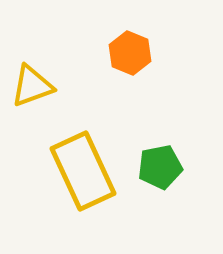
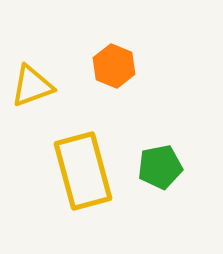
orange hexagon: moved 16 px left, 13 px down
yellow rectangle: rotated 10 degrees clockwise
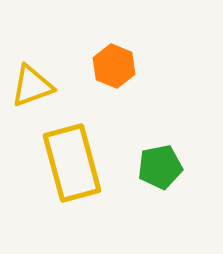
yellow rectangle: moved 11 px left, 8 px up
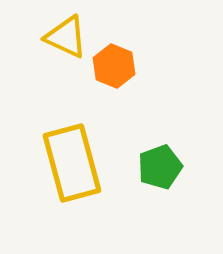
yellow triangle: moved 34 px right, 49 px up; rotated 45 degrees clockwise
green pentagon: rotated 9 degrees counterclockwise
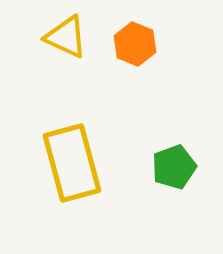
orange hexagon: moved 21 px right, 22 px up
green pentagon: moved 14 px right
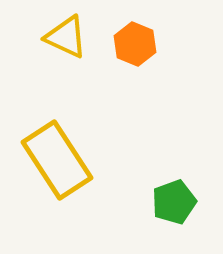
yellow rectangle: moved 15 px left, 3 px up; rotated 18 degrees counterclockwise
green pentagon: moved 35 px down
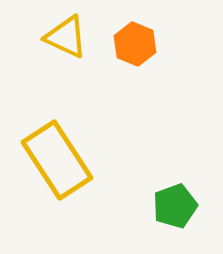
green pentagon: moved 1 px right, 4 px down
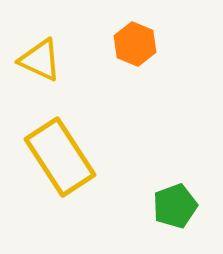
yellow triangle: moved 26 px left, 23 px down
yellow rectangle: moved 3 px right, 3 px up
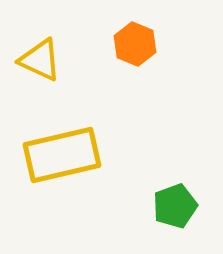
yellow rectangle: moved 2 px right, 2 px up; rotated 70 degrees counterclockwise
